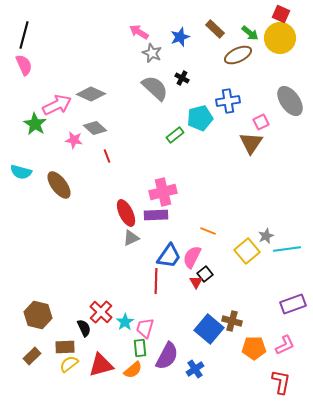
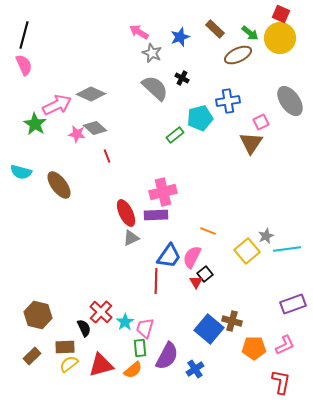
pink star at (74, 140): moved 3 px right, 6 px up
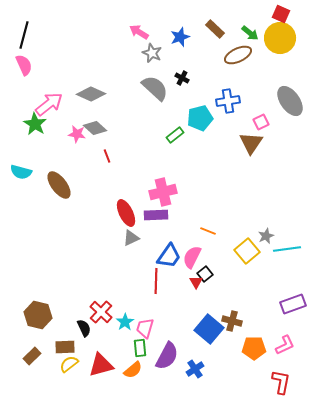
pink arrow at (57, 105): moved 8 px left, 1 px up; rotated 12 degrees counterclockwise
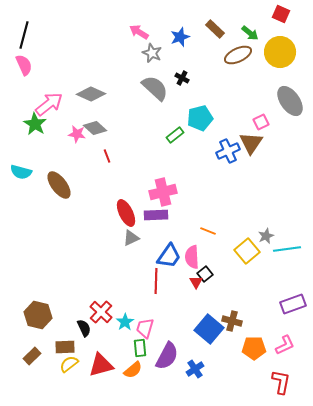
yellow circle at (280, 38): moved 14 px down
blue cross at (228, 101): moved 50 px down; rotated 15 degrees counterclockwise
pink semicircle at (192, 257): rotated 30 degrees counterclockwise
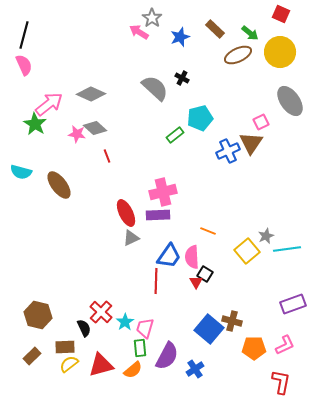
gray star at (152, 53): moved 35 px up; rotated 12 degrees clockwise
purple rectangle at (156, 215): moved 2 px right
black square at (205, 274): rotated 21 degrees counterclockwise
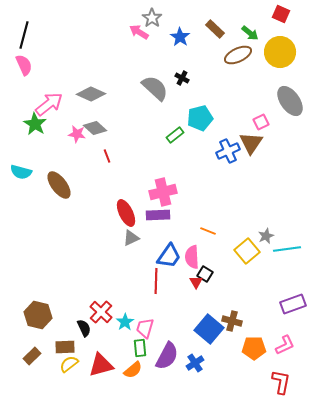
blue star at (180, 37): rotated 18 degrees counterclockwise
blue cross at (195, 369): moved 6 px up
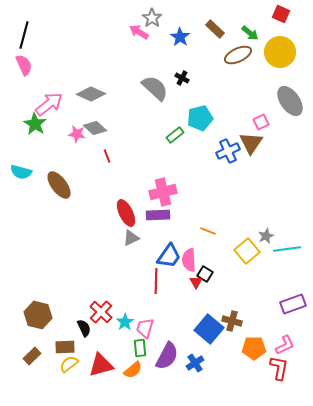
pink semicircle at (192, 257): moved 3 px left, 3 px down
red L-shape at (281, 382): moved 2 px left, 14 px up
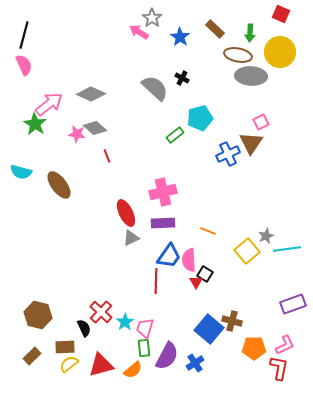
green arrow at (250, 33): rotated 54 degrees clockwise
brown ellipse at (238, 55): rotated 36 degrees clockwise
gray ellipse at (290, 101): moved 39 px left, 25 px up; rotated 52 degrees counterclockwise
blue cross at (228, 151): moved 3 px down
purple rectangle at (158, 215): moved 5 px right, 8 px down
green rectangle at (140, 348): moved 4 px right
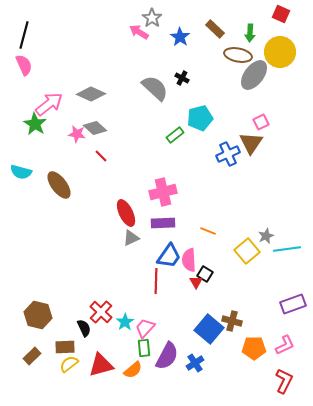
gray ellipse at (251, 76): moved 3 px right, 1 px up; rotated 56 degrees counterclockwise
red line at (107, 156): moved 6 px left; rotated 24 degrees counterclockwise
pink trapezoid at (145, 328): rotated 25 degrees clockwise
red L-shape at (279, 368): moved 5 px right, 13 px down; rotated 15 degrees clockwise
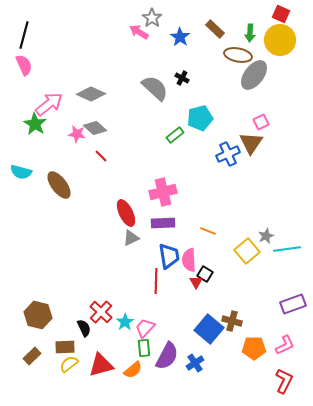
yellow circle at (280, 52): moved 12 px up
blue trapezoid at (169, 256): rotated 44 degrees counterclockwise
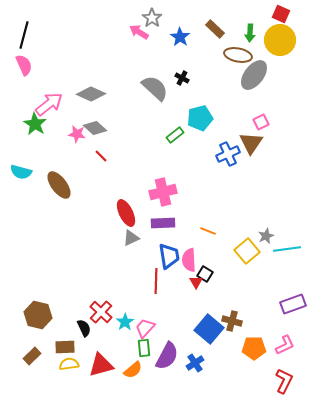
yellow semicircle at (69, 364): rotated 30 degrees clockwise
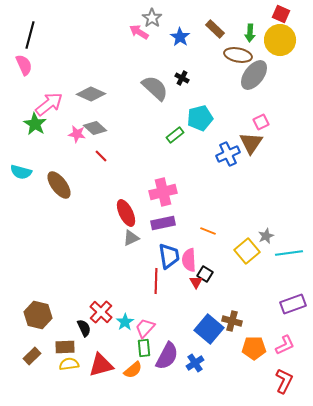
black line at (24, 35): moved 6 px right
purple rectangle at (163, 223): rotated 10 degrees counterclockwise
cyan line at (287, 249): moved 2 px right, 4 px down
